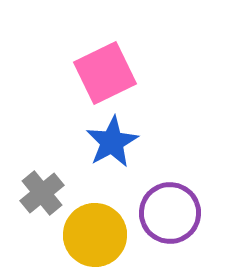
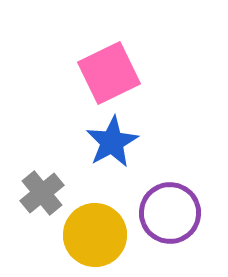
pink square: moved 4 px right
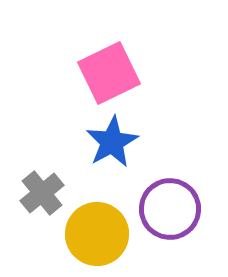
purple circle: moved 4 px up
yellow circle: moved 2 px right, 1 px up
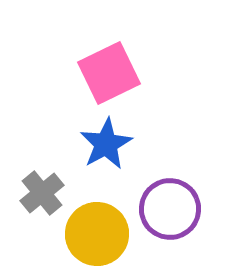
blue star: moved 6 px left, 2 px down
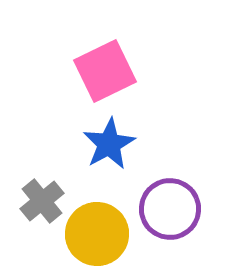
pink square: moved 4 px left, 2 px up
blue star: moved 3 px right
gray cross: moved 8 px down
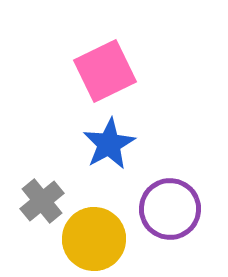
yellow circle: moved 3 px left, 5 px down
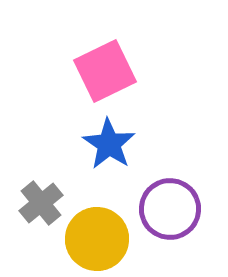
blue star: rotated 10 degrees counterclockwise
gray cross: moved 1 px left, 2 px down
yellow circle: moved 3 px right
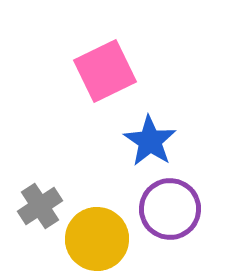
blue star: moved 41 px right, 3 px up
gray cross: moved 1 px left, 3 px down; rotated 6 degrees clockwise
